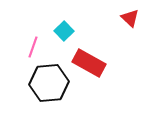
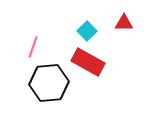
red triangle: moved 6 px left, 5 px down; rotated 42 degrees counterclockwise
cyan square: moved 23 px right
red rectangle: moved 1 px left, 1 px up
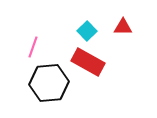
red triangle: moved 1 px left, 4 px down
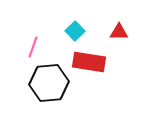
red triangle: moved 4 px left, 5 px down
cyan square: moved 12 px left
red rectangle: moved 1 px right; rotated 20 degrees counterclockwise
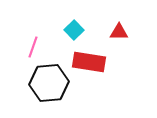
cyan square: moved 1 px left, 1 px up
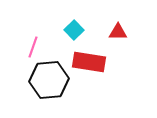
red triangle: moved 1 px left
black hexagon: moved 3 px up
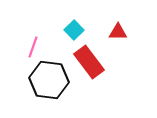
red rectangle: rotated 44 degrees clockwise
black hexagon: rotated 12 degrees clockwise
